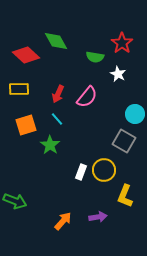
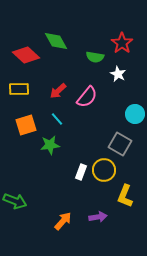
red arrow: moved 3 px up; rotated 24 degrees clockwise
gray square: moved 4 px left, 3 px down
green star: rotated 30 degrees clockwise
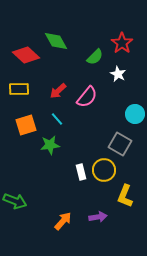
green semicircle: rotated 54 degrees counterclockwise
white rectangle: rotated 35 degrees counterclockwise
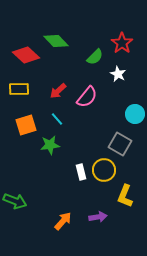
green diamond: rotated 15 degrees counterclockwise
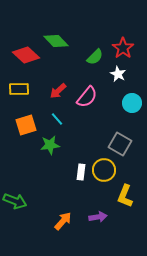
red star: moved 1 px right, 5 px down
cyan circle: moved 3 px left, 11 px up
white rectangle: rotated 21 degrees clockwise
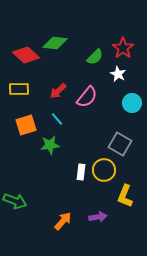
green diamond: moved 1 px left, 2 px down; rotated 40 degrees counterclockwise
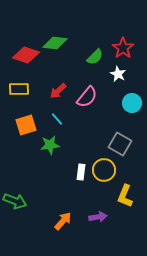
red diamond: rotated 24 degrees counterclockwise
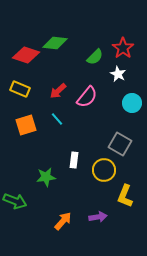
yellow rectangle: moved 1 px right; rotated 24 degrees clockwise
green star: moved 4 px left, 32 px down
white rectangle: moved 7 px left, 12 px up
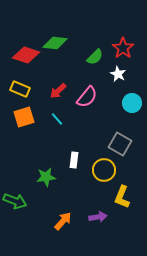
orange square: moved 2 px left, 8 px up
yellow L-shape: moved 3 px left, 1 px down
